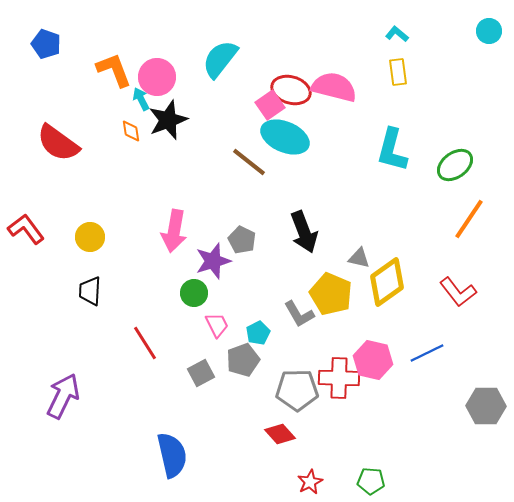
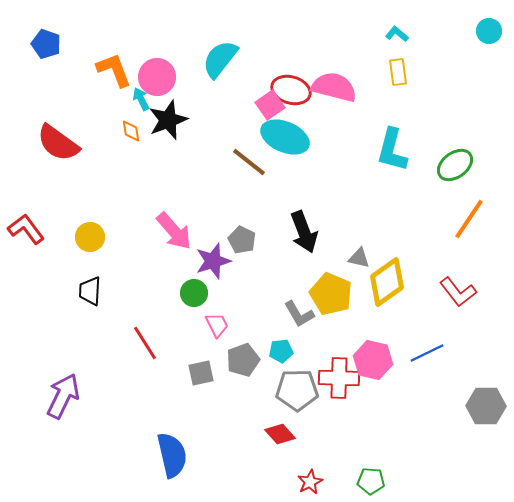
pink arrow at (174, 231): rotated 51 degrees counterclockwise
cyan pentagon at (258, 333): moved 23 px right, 18 px down; rotated 20 degrees clockwise
gray square at (201, 373): rotated 16 degrees clockwise
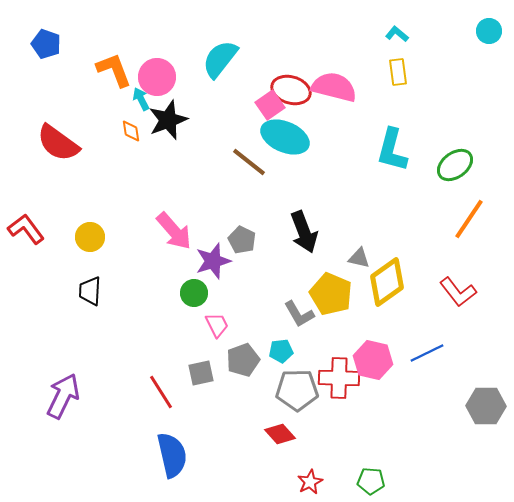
red line at (145, 343): moved 16 px right, 49 px down
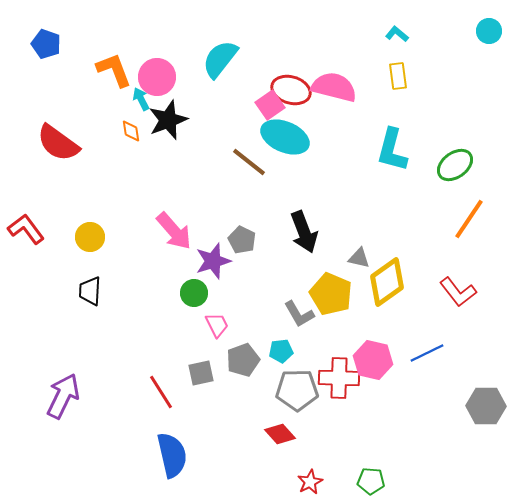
yellow rectangle at (398, 72): moved 4 px down
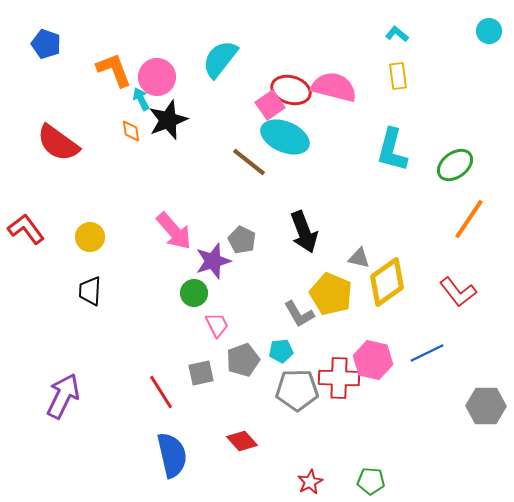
red diamond at (280, 434): moved 38 px left, 7 px down
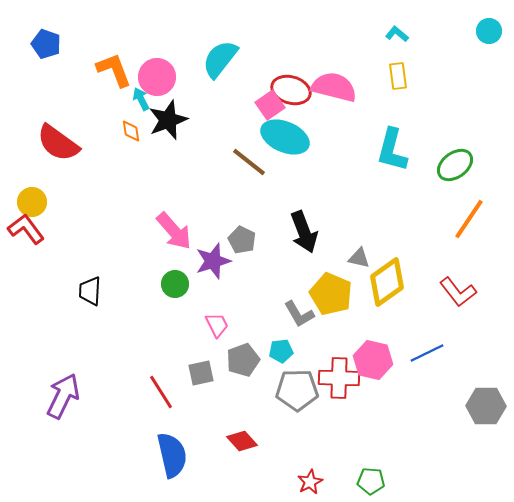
yellow circle at (90, 237): moved 58 px left, 35 px up
green circle at (194, 293): moved 19 px left, 9 px up
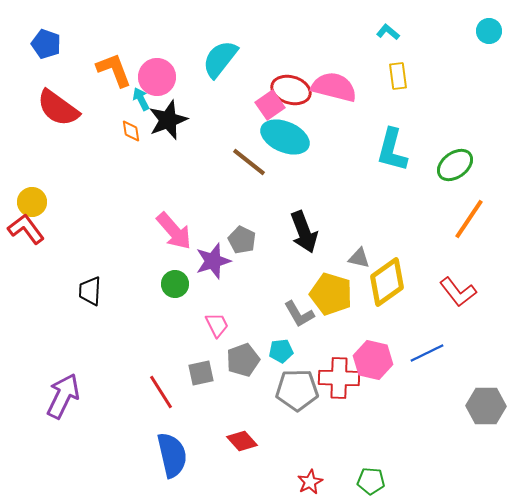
cyan L-shape at (397, 34): moved 9 px left, 2 px up
red semicircle at (58, 143): moved 35 px up
yellow pentagon at (331, 294): rotated 6 degrees counterclockwise
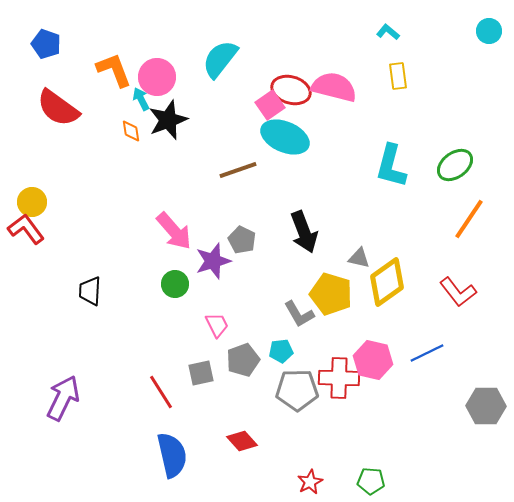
cyan L-shape at (392, 150): moved 1 px left, 16 px down
brown line at (249, 162): moved 11 px left, 8 px down; rotated 57 degrees counterclockwise
purple arrow at (63, 396): moved 2 px down
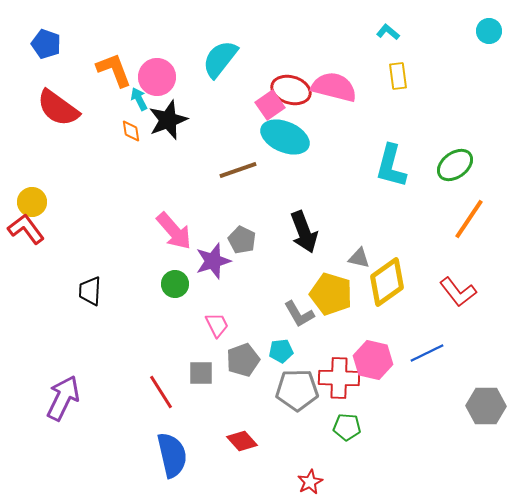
cyan arrow at (141, 99): moved 2 px left
gray square at (201, 373): rotated 12 degrees clockwise
green pentagon at (371, 481): moved 24 px left, 54 px up
